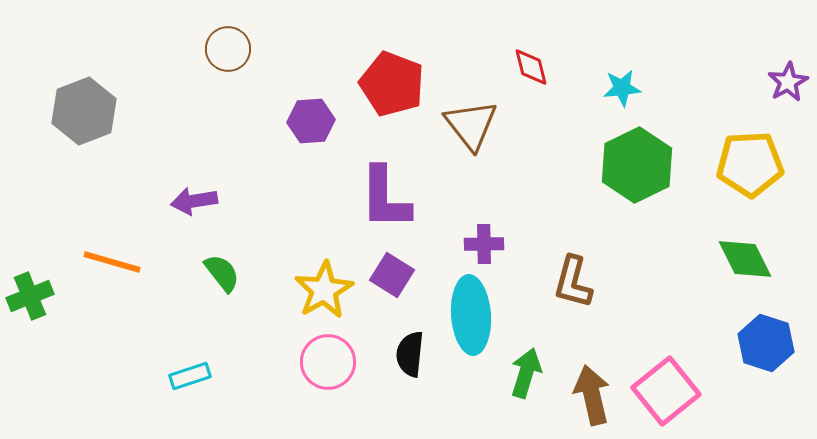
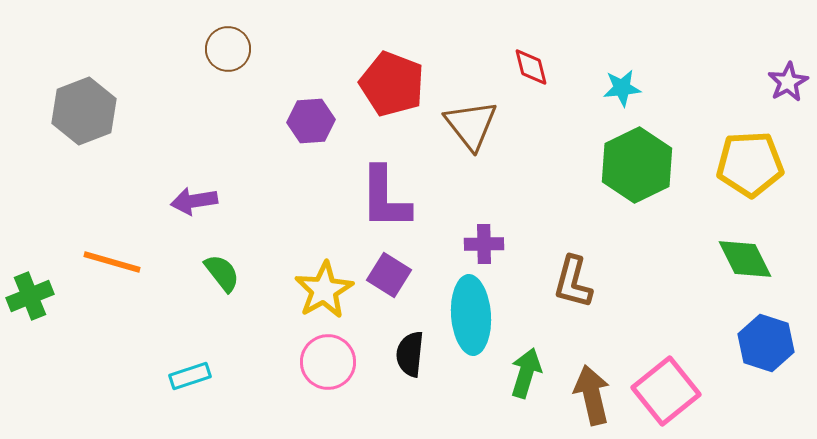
purple square: moved 3 px left
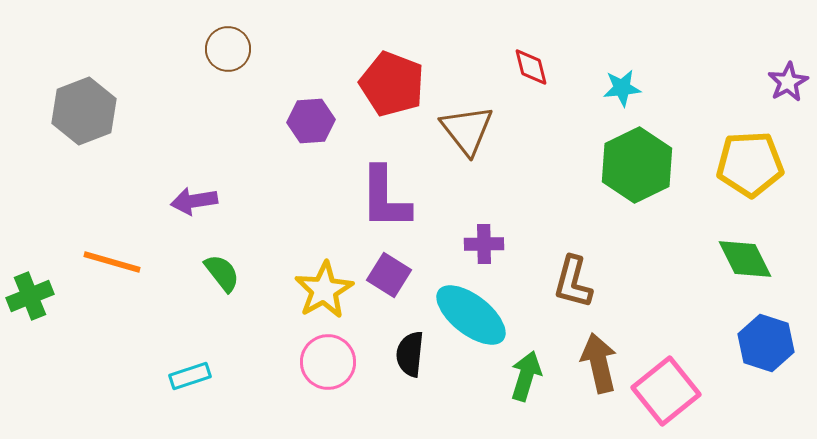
brown triangle: moved 4 px left, 5 px down
cyan ellipse: rotated 48 degrees counterclockwise
green arrow: moved 3 px down
brown arrow: moved 7 px right, 32 px up
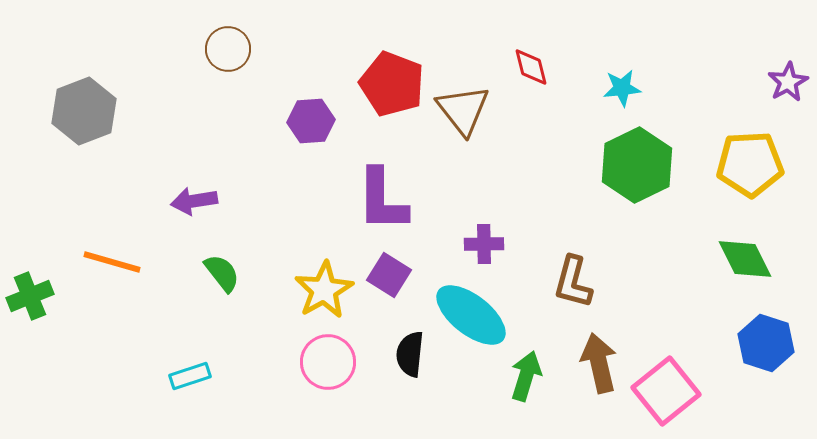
brown triangle: moved 4 px left, 20 px up
purple L-shape: moved 3 px left, 2 px down
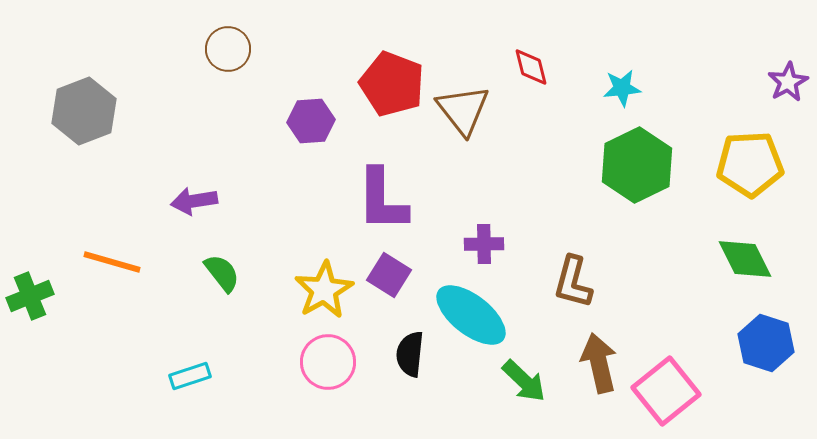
green arrow: moved 2 px left, 5 px down; rotated 117 degrees clockwise
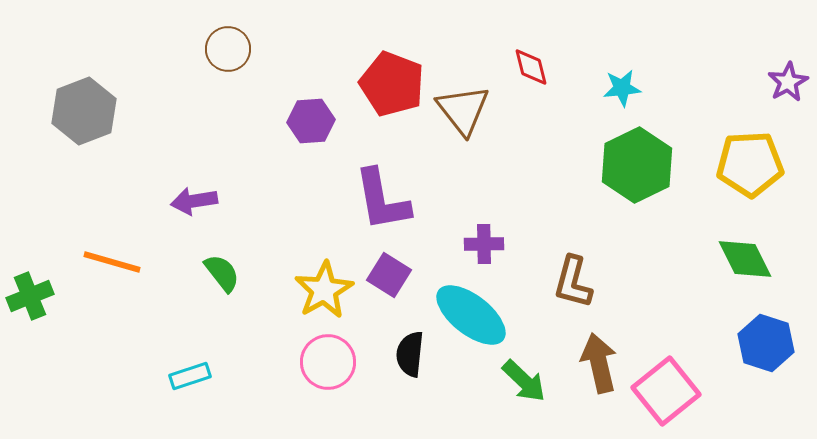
purple L-shape: rotated 10 degrees counterclockwise
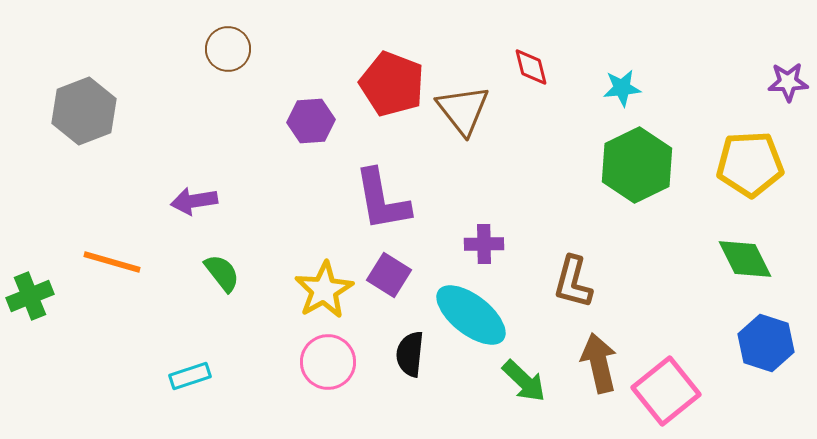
purple star: rotated 27 degrees clockwise
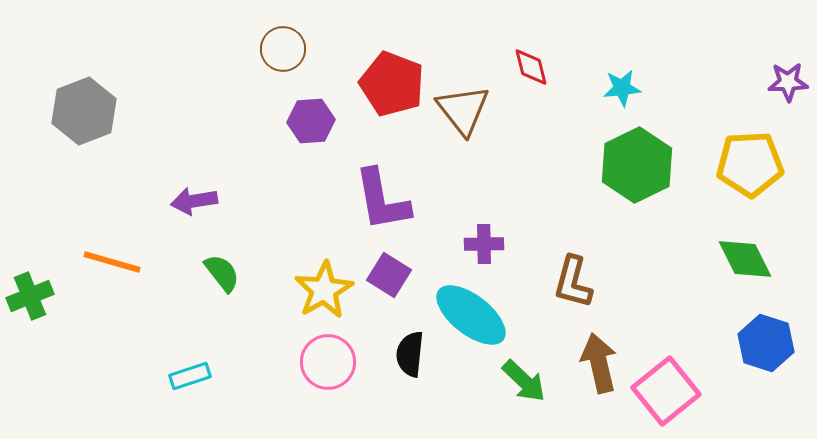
brown circle: moved 55 px right
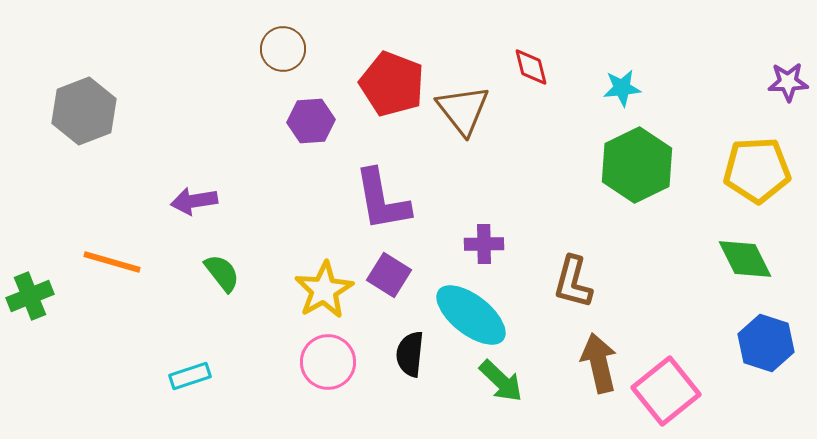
yellow pentagon: moved 7 px right, 6 px down
green arrow: moved 23 px left
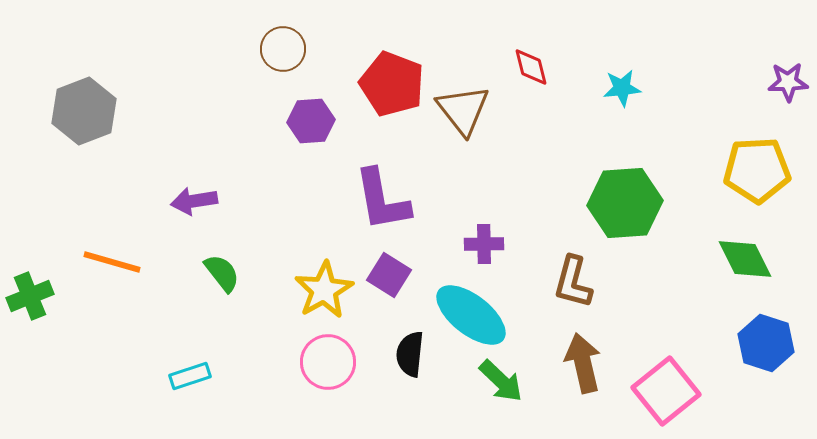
green hexagon: moved 12 px left, 38 px down; rotated 22 degrees clockwise
brown arrow: moved 16 px left
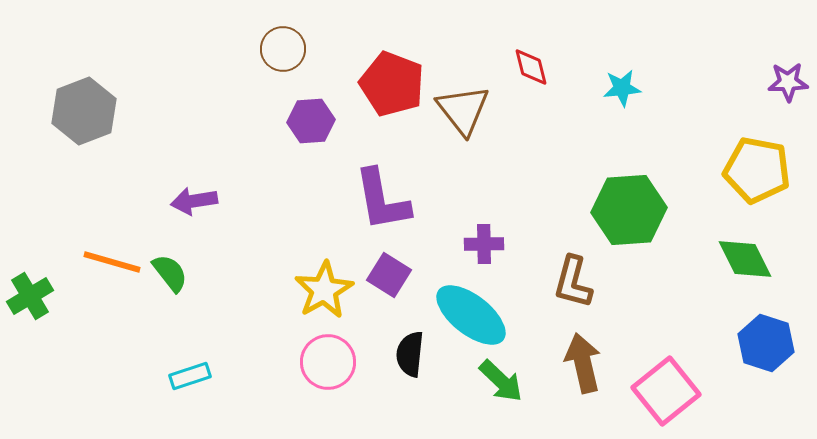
yellow pentagon: rotated 14 degrees clockwise
green hexagon: moved 4 px right, 7 px down
green semicircle: moved 52 px left
green cross: rotated 9 degrees counterclockwise
